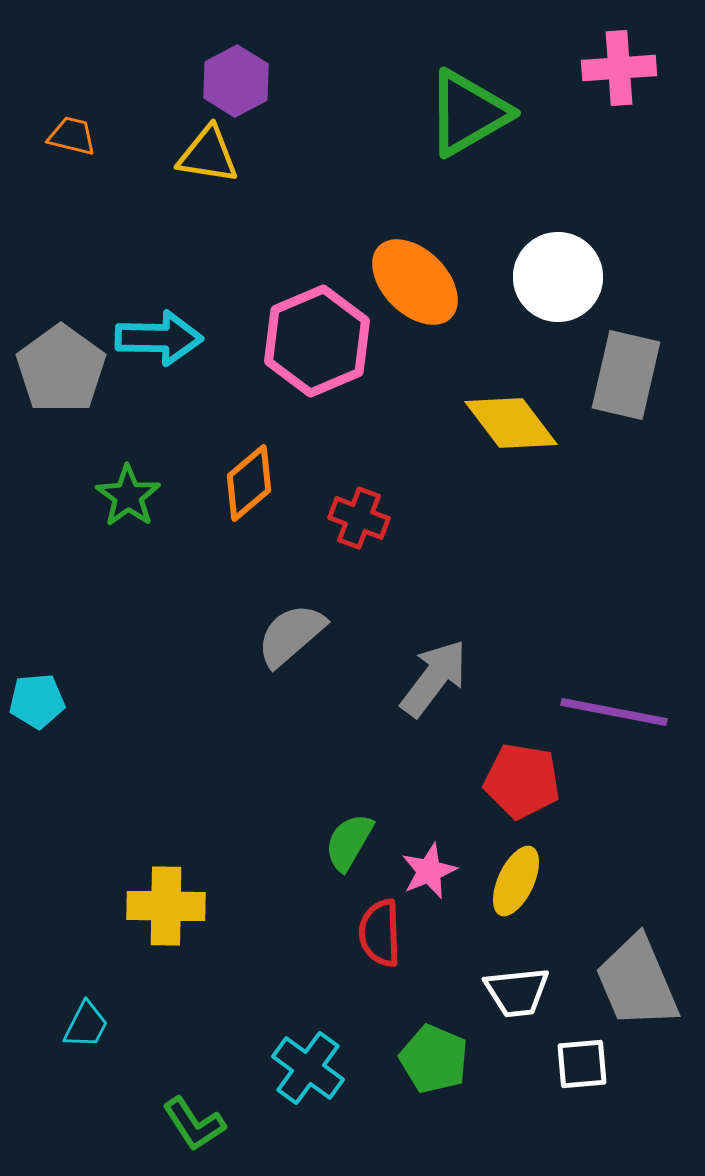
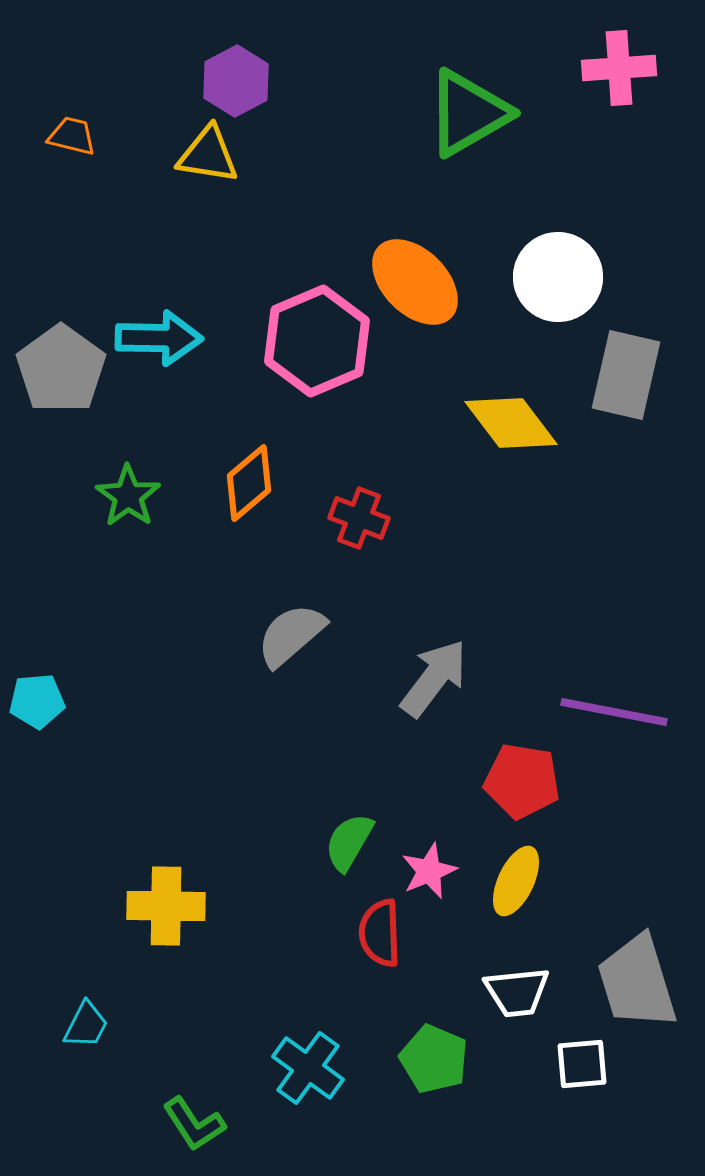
gray trapezoid: rotated 6 degrees clockwise
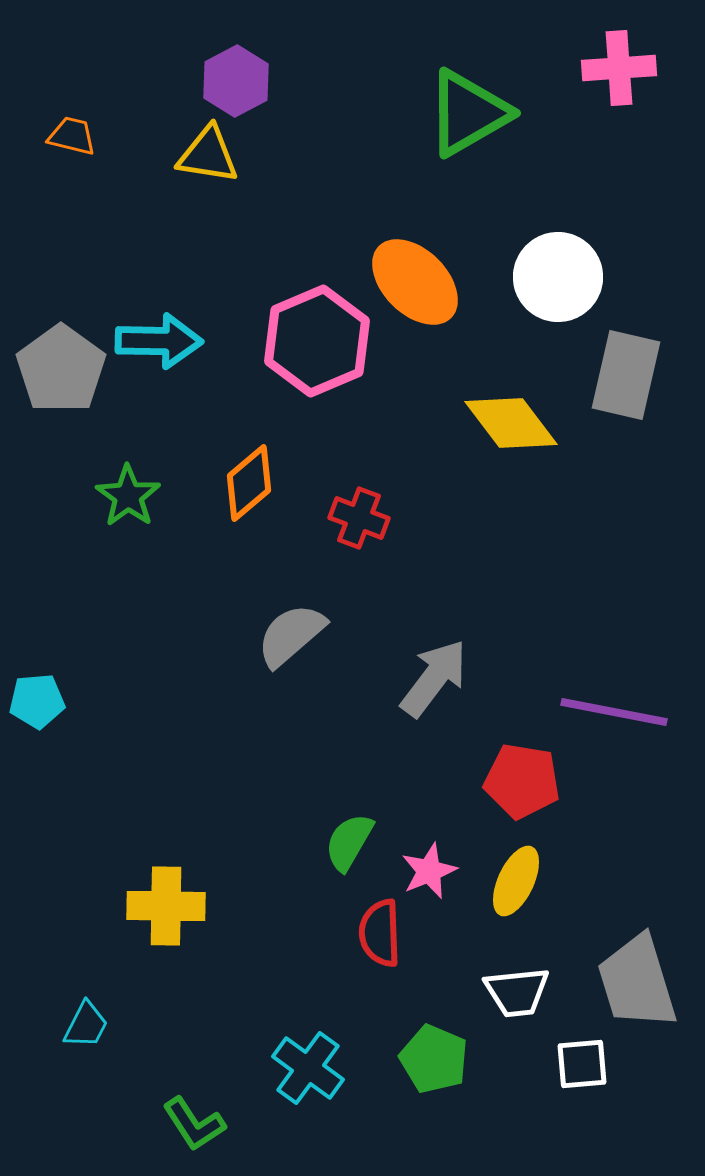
cyan arrow: moved 3 px down
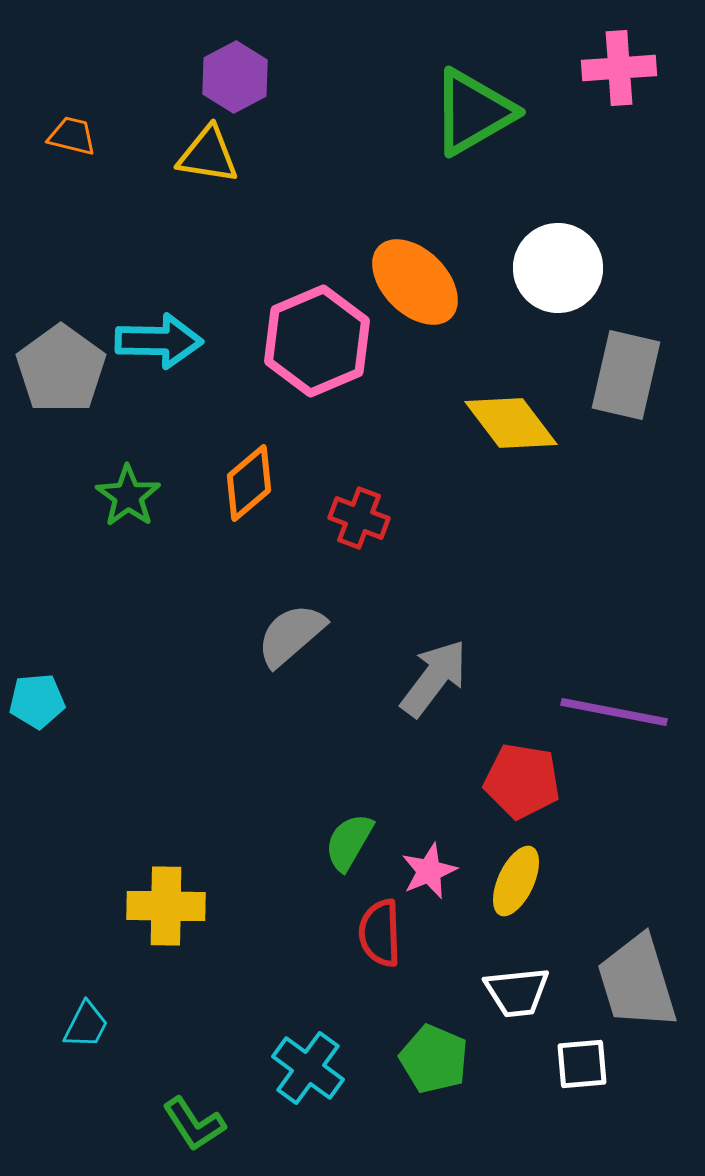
purple hexagon: moved 1 px left, 4 px up
green triangle: moved 5 px right, 1 px up
white circle: moved 9 px up
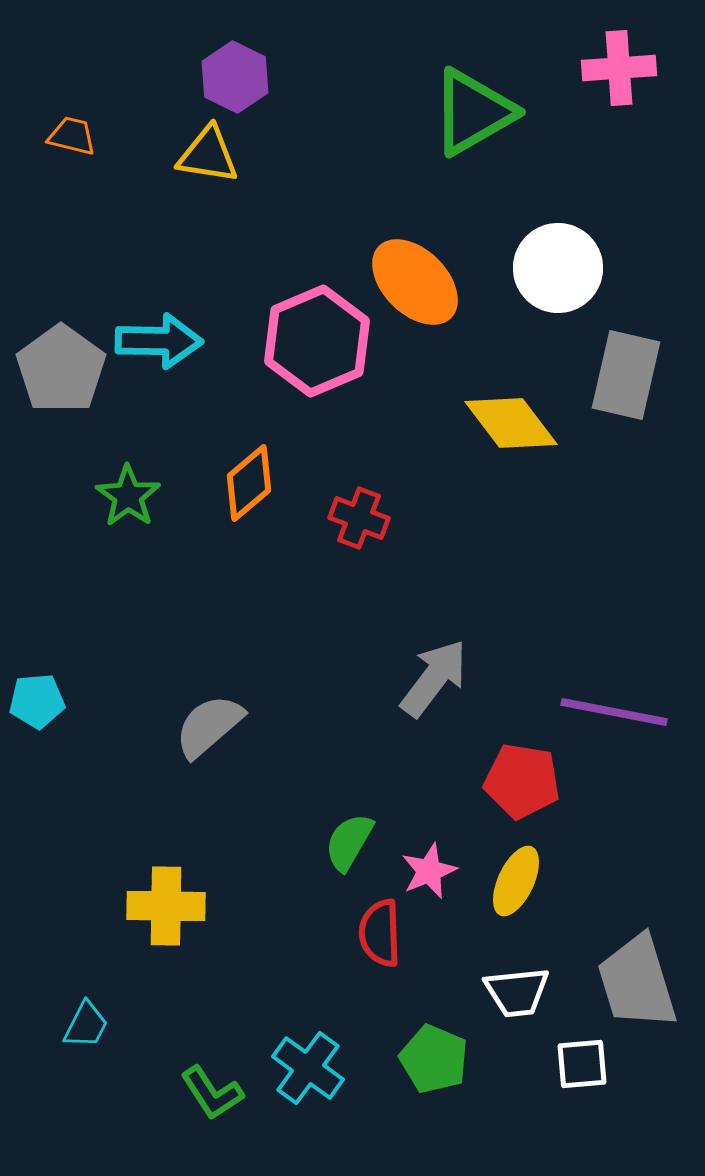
purple hexagon: rotated 6 degrees counterclockwise
gray semicircle: moved 82 px left, 91 px down
green L-shape: moved 18 px right, 31 px up
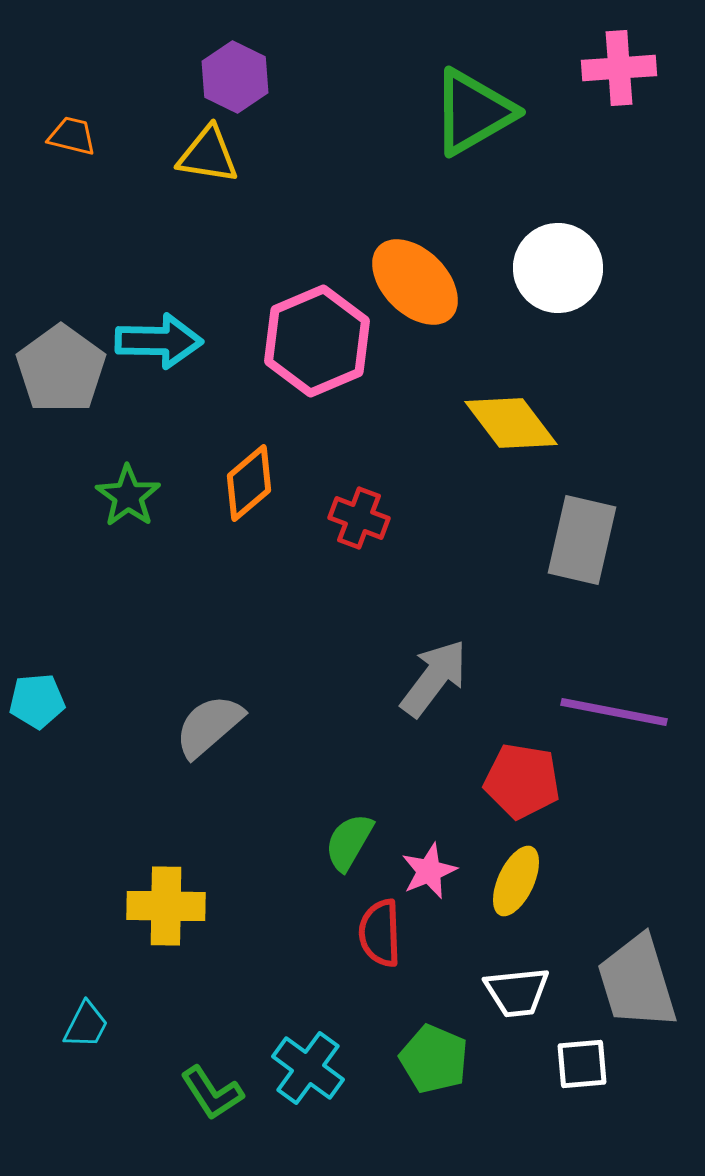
gray rectangle: moved 44 px left, 165 px down
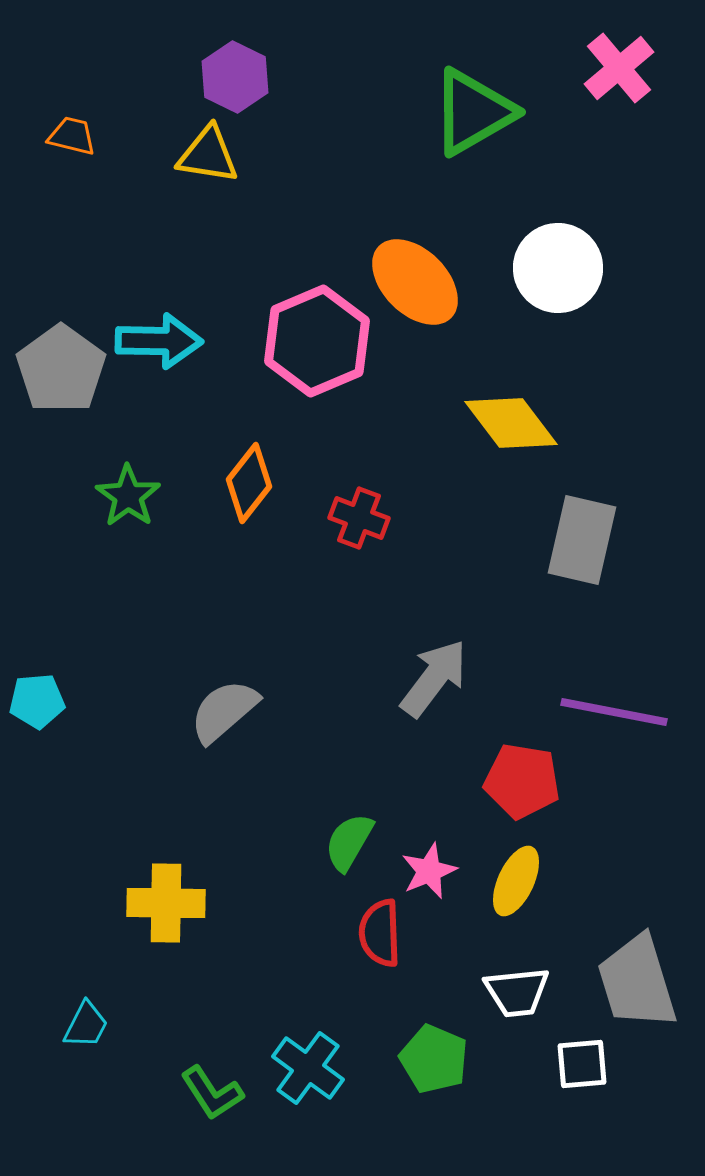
pink cross: rotated 36 degrees counterclockwise
orange diamond: rotated 12 degrees counterclockwise
gray semicircle: moved 15 px right, 15 px up
yellow cross: moved 3 px up
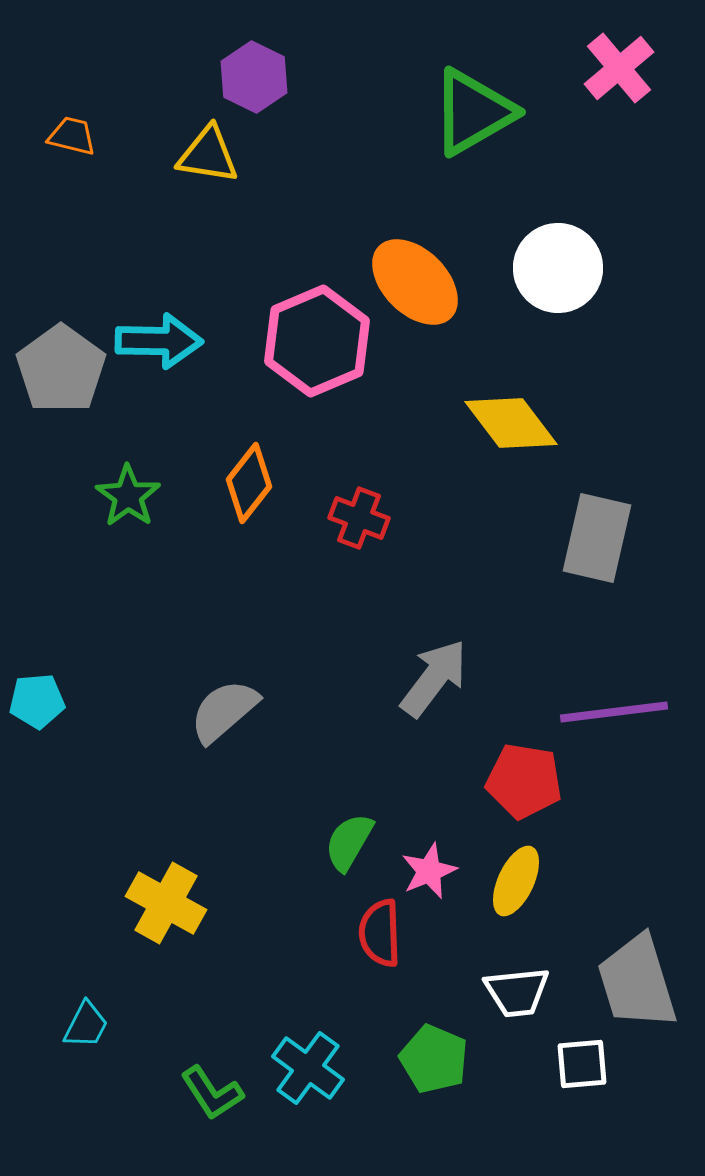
purple hexagon: moved 19 px right
gray rectangle: moved 15 px right, 2 px up
purple line: rotated 18 degrees counterclockwise
red pentagon: moved 2 px right
yellow cross: rotated 28 degrees clockwise
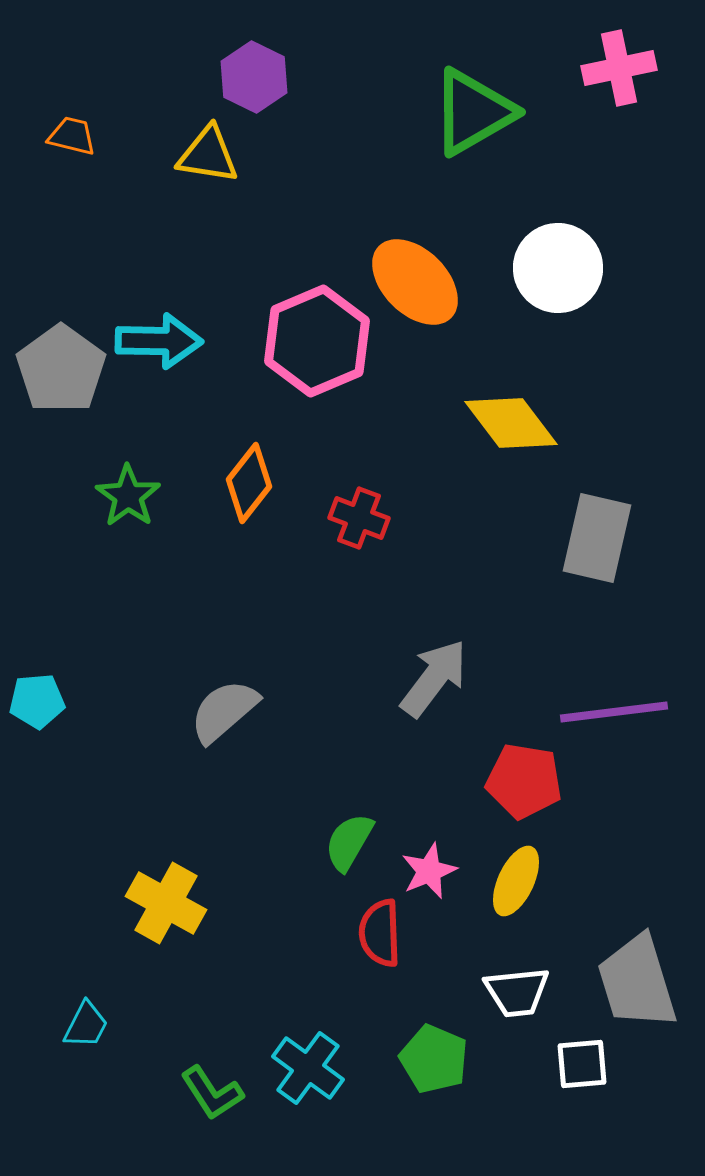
pink cross: rotated 28 degrees clockwise
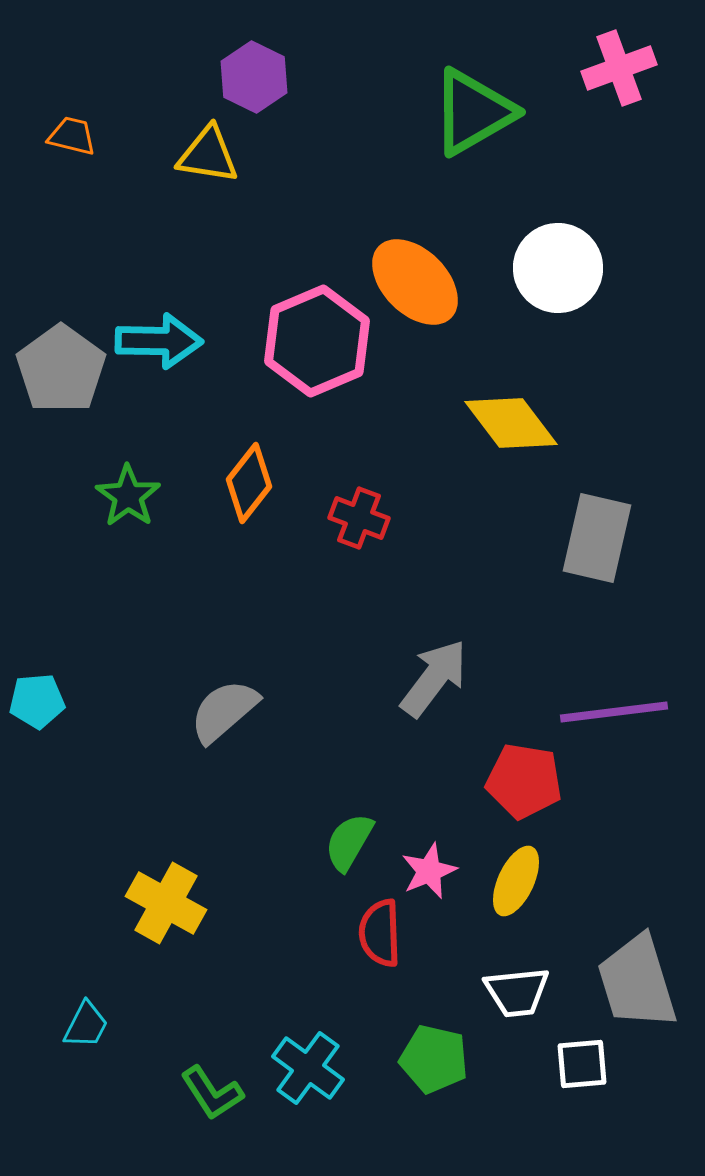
pink cross: rotated 8 degrees counterclockwise
green pentagon: rotated 10 degrees counterclockwise
